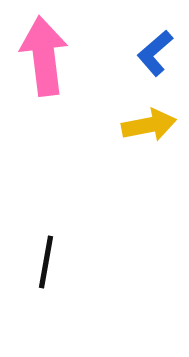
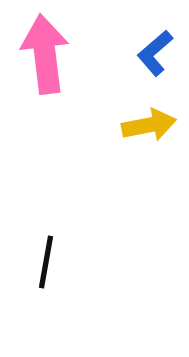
pink arrow: moved 1 px right, 2 px up
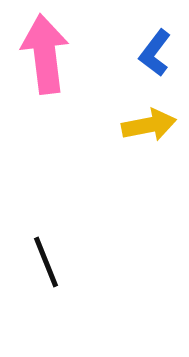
blue L-shape: rotated 12 degrees counterclockwise
black line: rotated 32 degrees counterclockwise
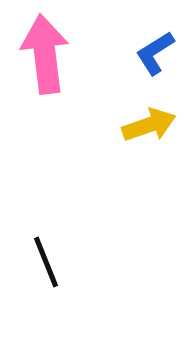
blue L-shape: rotated 21 degrees clockwise
yellow arrow: rotated 8 degrees counterclockwise
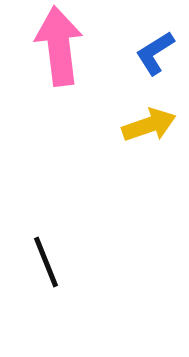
pink arrow: moved 14 px right, 8 px up
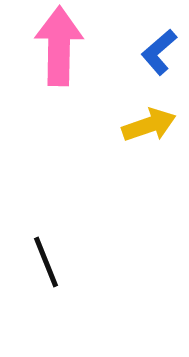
pink arrow: rotated 8 degrees clockwise
blue L-shape: moved 4 px right, 1 px up; rotated 9 degrees counterclockwise
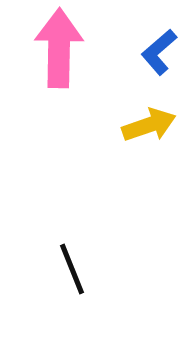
pink arrow: moved 2 px down
black line: moved 26 px right, 7 px down
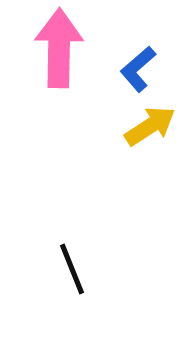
blue L-shape: moved 21 px left, 17 px down
yellow arrow: moved 1 px right, 1 px down; rotated 14 degrees counterclockwise
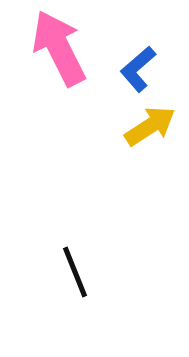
pink arrow: rotated 28 degrees counterclockwise
black line: moved 3 px right, 3 px down
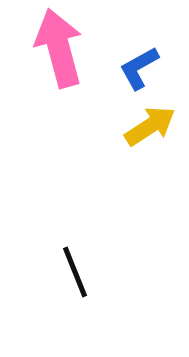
pink arrow: rotated 12 degrees clockwise
blue L-shape: moved 1 px right, 1 px up; rotated 12 degrees clockwise
